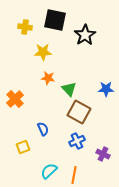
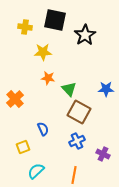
cyan semicircle: moved 13 px left
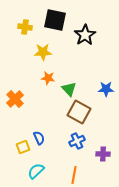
blue semicircle: moved 4 px left, 9 px down
purple cross: rotated 24 degrees counterclockwise
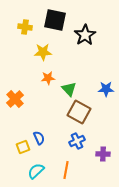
orange star: rotated 16 degrees counterclockwise
orange line: moved 8 px left, 5 px up
